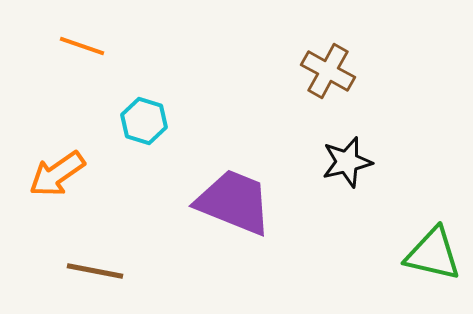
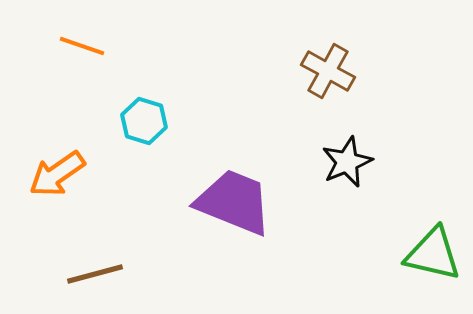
black star: rotated 9 degrees counterclockwise
brown line: moved 3 px down; rotated 26 degrees counterclockwise
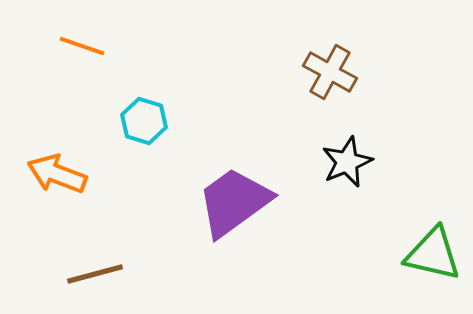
brown cross: moved 2 px right, 1 px down
orange arrow: rotated 56 degrees clockwise
purple trapezoid: rotated 58 degrees counterclockwise
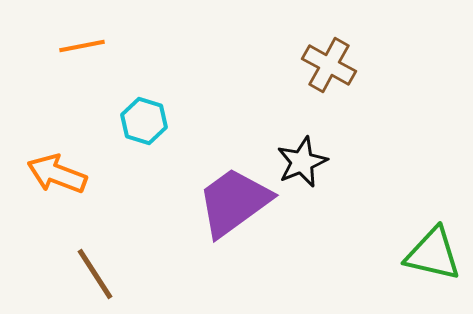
orange line: rotated 30 degrees counterclockwise
brown cross: moved 1 px left, 7 px up
black star: moved 45 px left
brown line: rotated 72 degrees clockwise
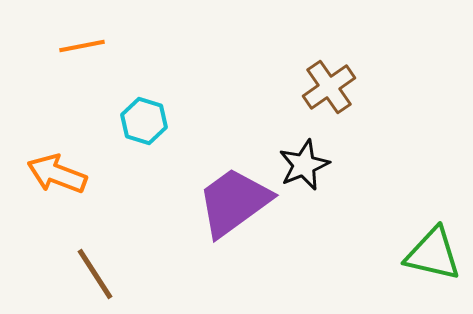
brown cross: moved 22 px down; rotated 26 degrees clockwise
black star: moved 2 px right, 3 px down
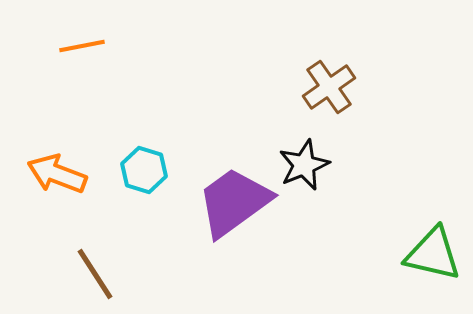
cyan hexagon: moved 49 px down
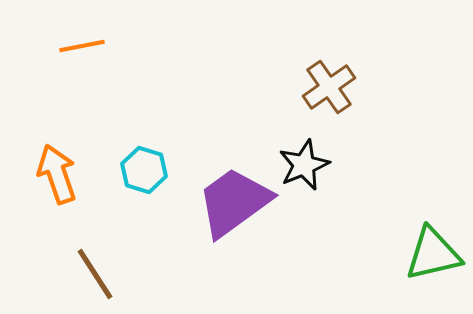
orange arrow: rotated 50 degrees clockwise
green triangle: rotated 26 degrees counterclockwise
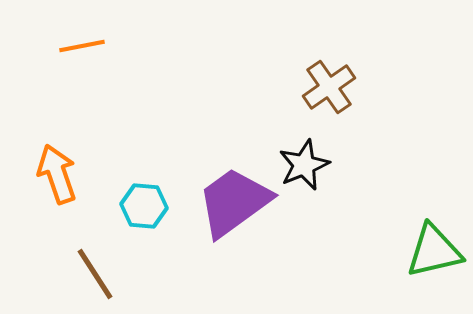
cyan hexagon: moved 36 px down; rotated 12 degrees counterclockwise
green triangle: moved 1 px right, 3 px up
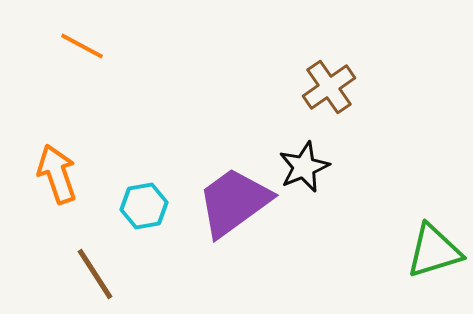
orange line: rotated 39 degrees clockwise
black star: moved 2 px down
cyan hexagon: rotated 15 degrees counterclockwise
green triangle: rotated 4 degrees counterclockwise
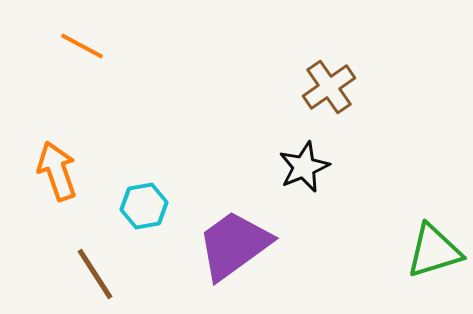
orange arrow: moved 3 px up
purple trapezoid: moved 43 px down
